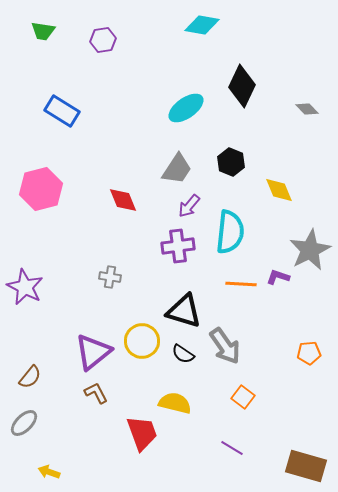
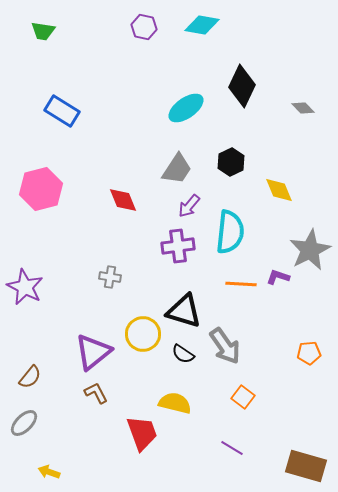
purple hexagon: moved 41 px right, 13 px up; rotated 20 degrees clockwise
gray diamond: moved 4 px left, 1 px up
black hexagon: rotated 12 degrees clockwise
yellow circle: moved 1 px right, 7 px up
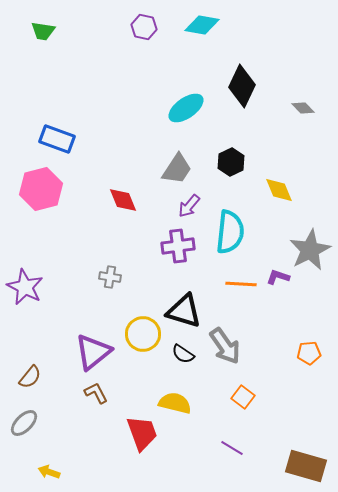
blue rectangle: moved 5 px left, 28 px down; rotated 12 degrees counterclockwise
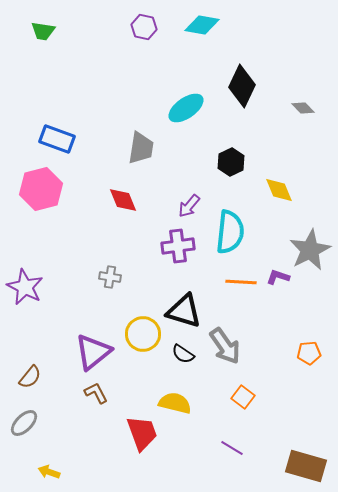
gray trapezoid: moved 36 px left, 21 px up; rotated 24 degrees counterclockwise
orange line: moved 2 px up
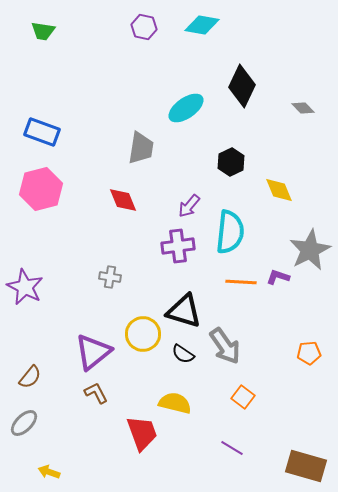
blue rectangle: moved 15 px left, 7 px up
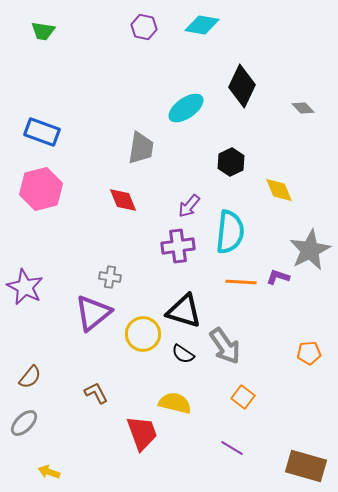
purple triangle: moved 39 px up
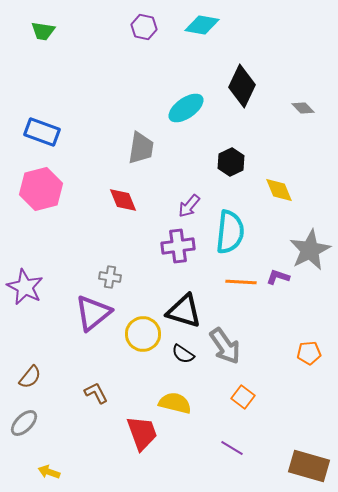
brown rectangle: moved 3 px right
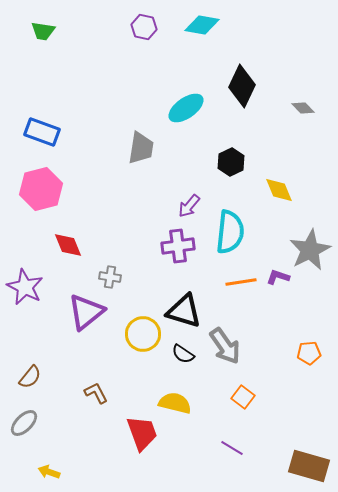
red diamond: moved 55 px left, 45 px down
orange line: rotated 12 degrees counterclockwise
purple triangle: moved 7 px left, 1 px up
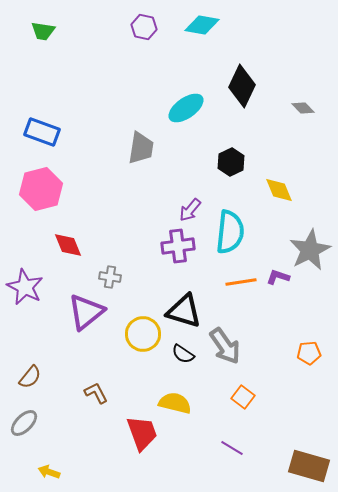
purple arrow: moved 1 px right, 4 px down
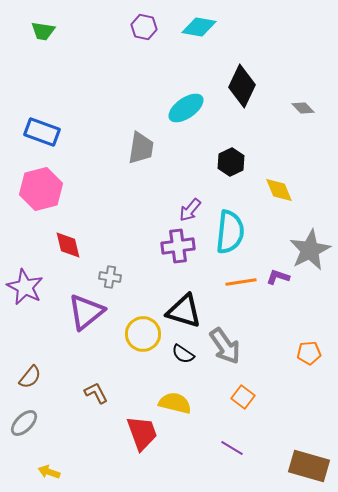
cyan diamond: moved 3 px left, 2 px down
red diamond: rotated 8 degrees clockwise
